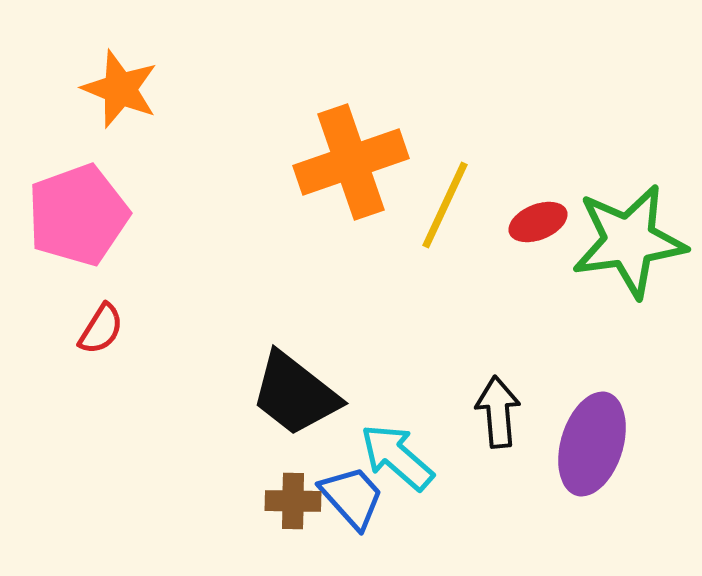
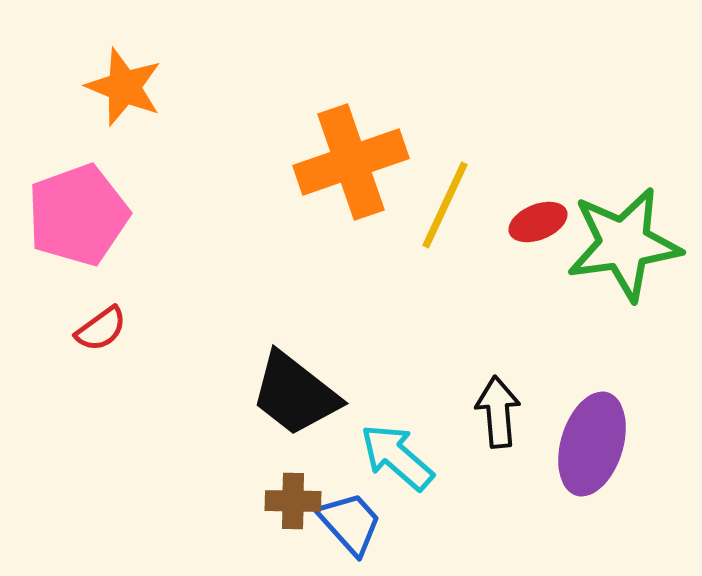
orange star: moved 4 px right, 2 px up
green star: moved 5 px left, 3 px down
red semicircle: rotated 22 degrees clockwise
blue trapezoid: moved 2 px left, 26 px down
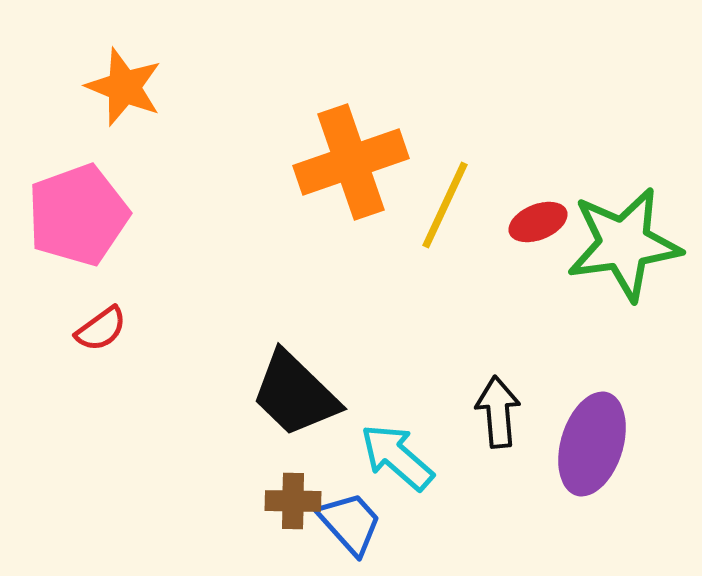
black trapezoid: rotated 6 degrees clockwise
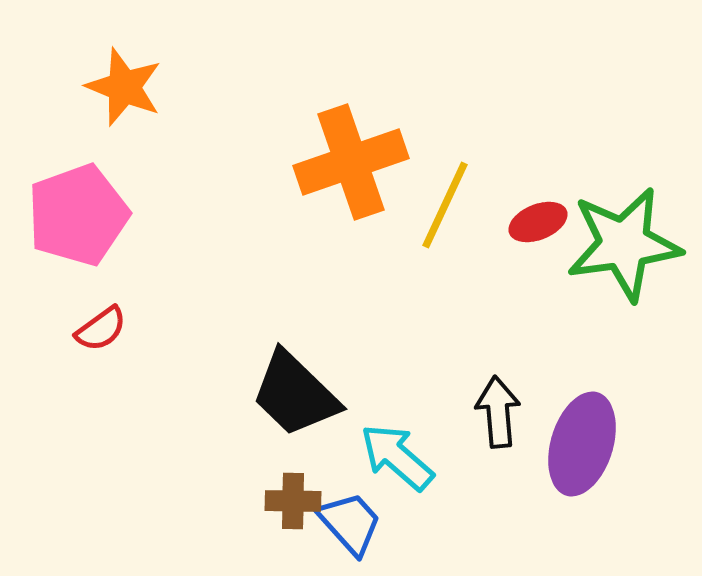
purple ellipse: moved 10 px left
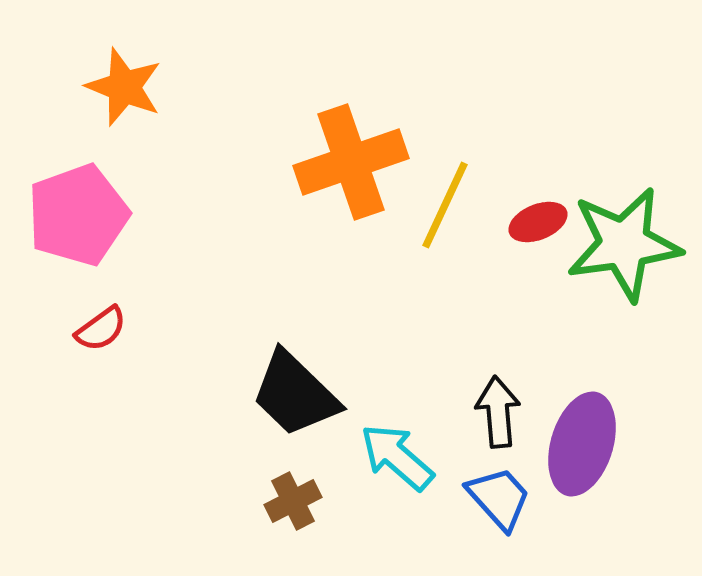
brown cross: rotated 28 degrees counterclockwise
blue trapezoid: moved 149 px right, 25 px up
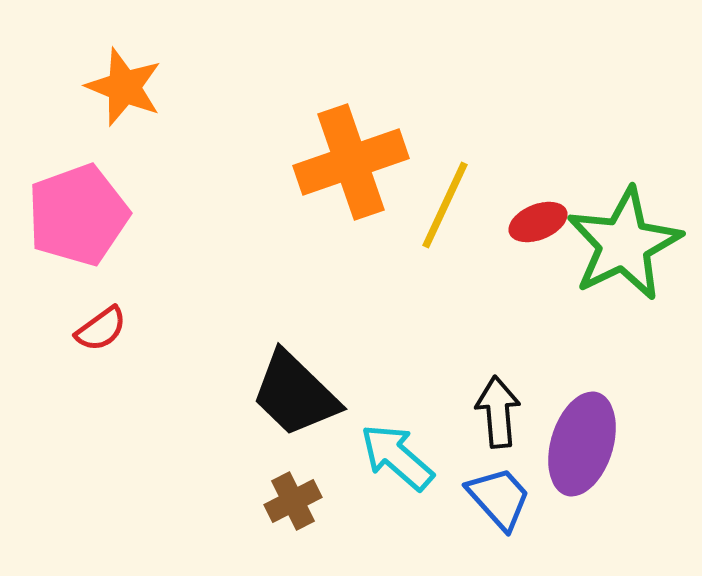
green star: rotated 18 degrees counterclockwise
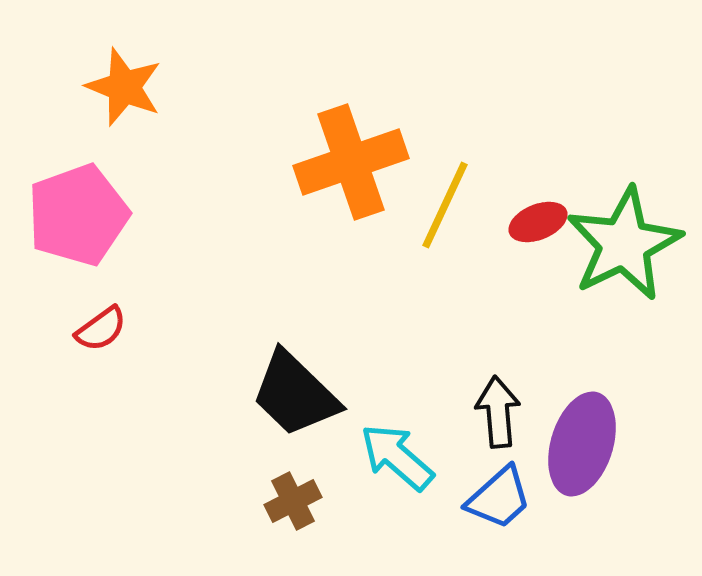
blue trapezoid: rotated 90 degrees clockwise
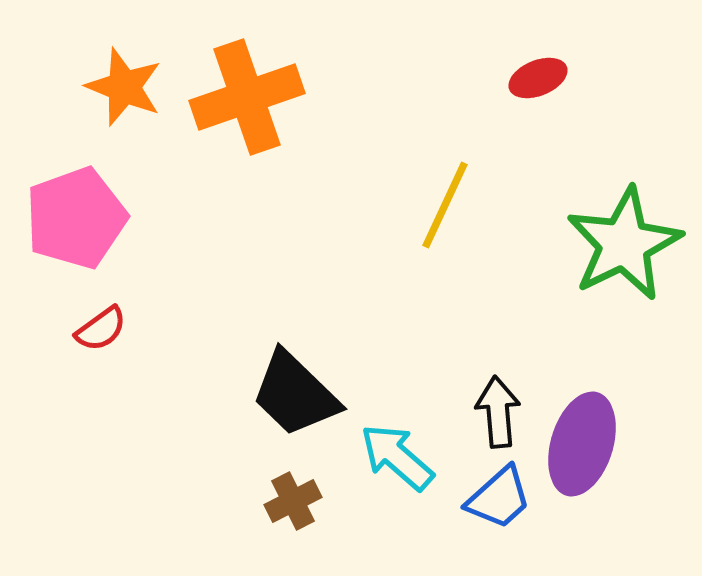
orange cross: moved 104 px left, 65 px up
pink pentagon: moved 2 px left, 3 px down
red ellipse: moved 144 px up
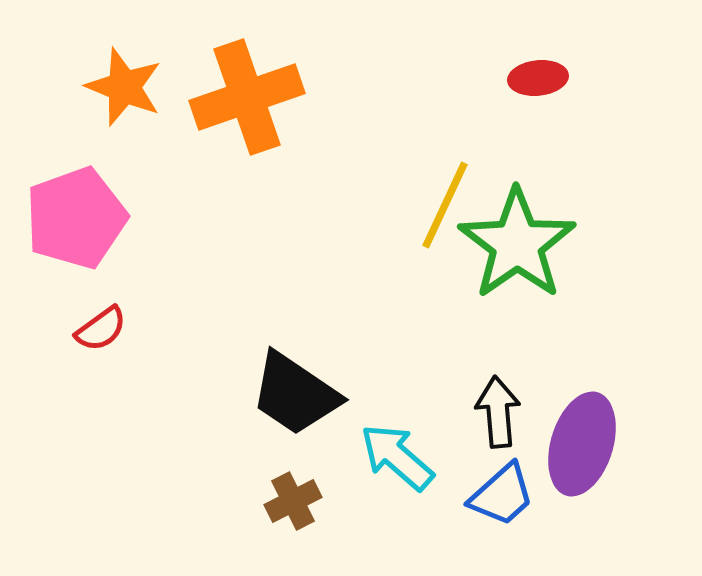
red ellipse: rotated 16 degrees clockwise
green star: moved 107 px left; rotated 9 degrees counterclockwise
black trapezoid: rotated 10 degrees counterclockwise
blue trapezoid: moved 3 px right, 3 px up
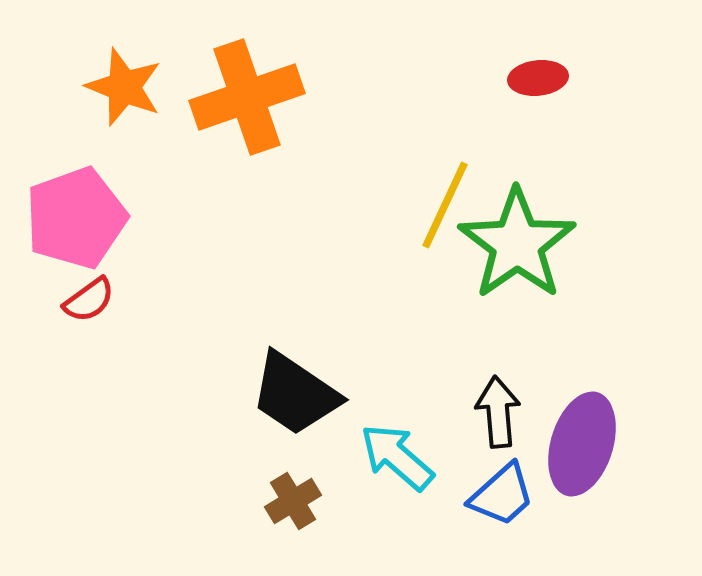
red semicircle: moved 12 px left, 29 px up
brown cross: rotated 4 degrees counterclockwise
